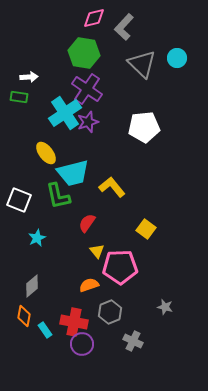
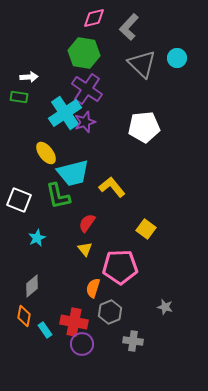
gray L-shape: moved 5 px right
purple star: moved 3 px left
yellow triangle: moved 12 px left, 2 px up
orange semicircle: moved 4 px right, 3 px down; rotated 54 degrees counterclockwise
gray cross: rotated 18 degrees counterclockwise
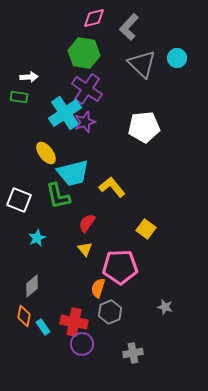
orange semicircle: moved 5 px right
cyan rectangle: moved 2 px left, 3 px up
gray cross: moved 12 px down; rotated 18 degrees counterclockwise
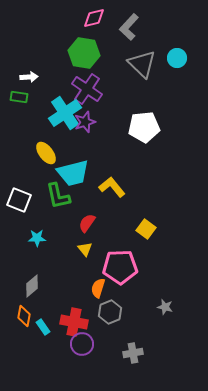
cyan star: rotated 24 degrees clockwise
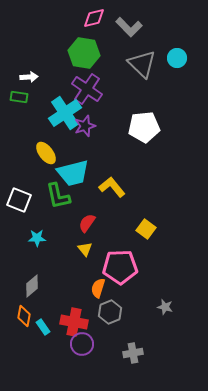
gray L-shape: rotated 88 degrees counterclockwise
purple star: moved 4 px down
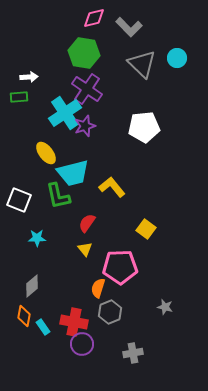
green rectangle: rotated 12 degrees counterclockwise
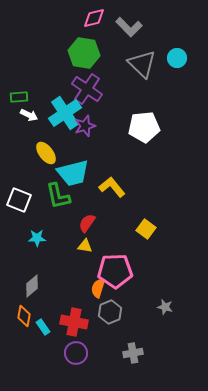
white arrow: moved 38 px down; rotated 30 degrees clockwise
yellow triangle: moved 3 px up; rotated 42 degrees counterclockwise
pink pentagon: moved 5 px left, 4 px down
purple circle: moved 6 px left, 9 px down
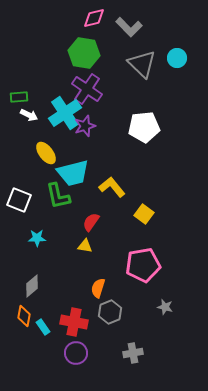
red semicircle: moved 4 px right, 1 px up
yellow square: moved 2 px left, 15 px up
pink pentagon: moved 28 px right, 6 px up; rotated 8 degrees counterclockwise
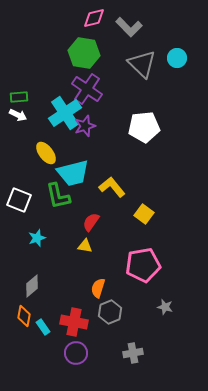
white arrow: moved 11 px left
cyan star: rotated 18 degrees counterclockwise
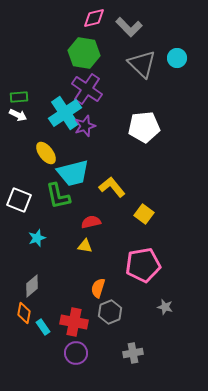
red semicircle: rotated 42 degrees clockwise
orange diamond: moved 3 px up
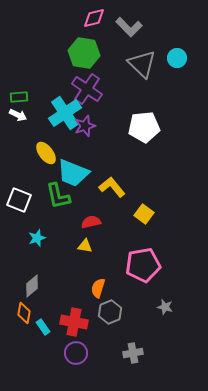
cyan trapezoid: rotated 36 degrees clockwise
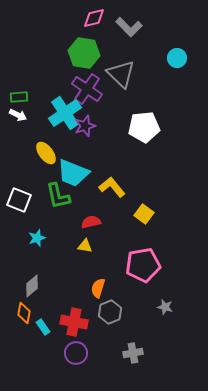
gray triangle: moved 21 px left, 10 px down
